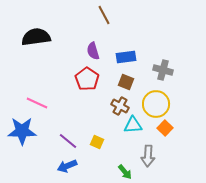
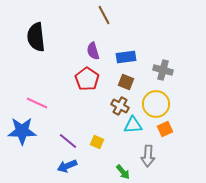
black semicircle: rotated 88 degrees counterclockwise
orange square: moved 1 px down; rotated 21 degrees clockwise
green arrow: moved 2 px left
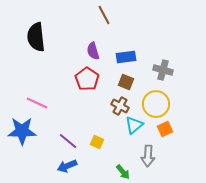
cyan triangle: moved 1 px right; rotated 36 degrees counterclockwise
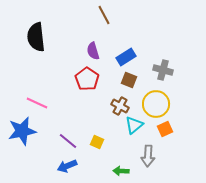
blue rectangle: rotated 24 degrees counterclockwise
brown square: moved 3 px right, 2 px up
blue star: rotated 12 degrees counterclockwise
green arrow: moved 2 px left, 1 px up; rotated 133 degrees clockwise
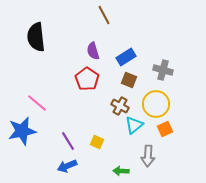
pink line: rotated 15 degrees clockwise
purple line: rotated 18 degrees clockwise
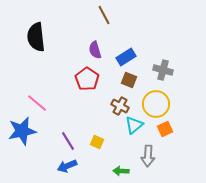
purple semicircle: moved 2 px right, 1 px up
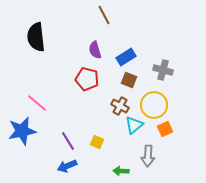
red pentagon: rotated 20 degrees counterclockwise
yellow circle: moved 2 px left, 1 px down
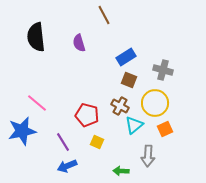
purple semicircle: moved 16 px left, 7 px up
red pentagon: moved 36 px down
yellow circle: moved 1 px right, 2 px up
purple line: moved 5 px left, 1 px down
